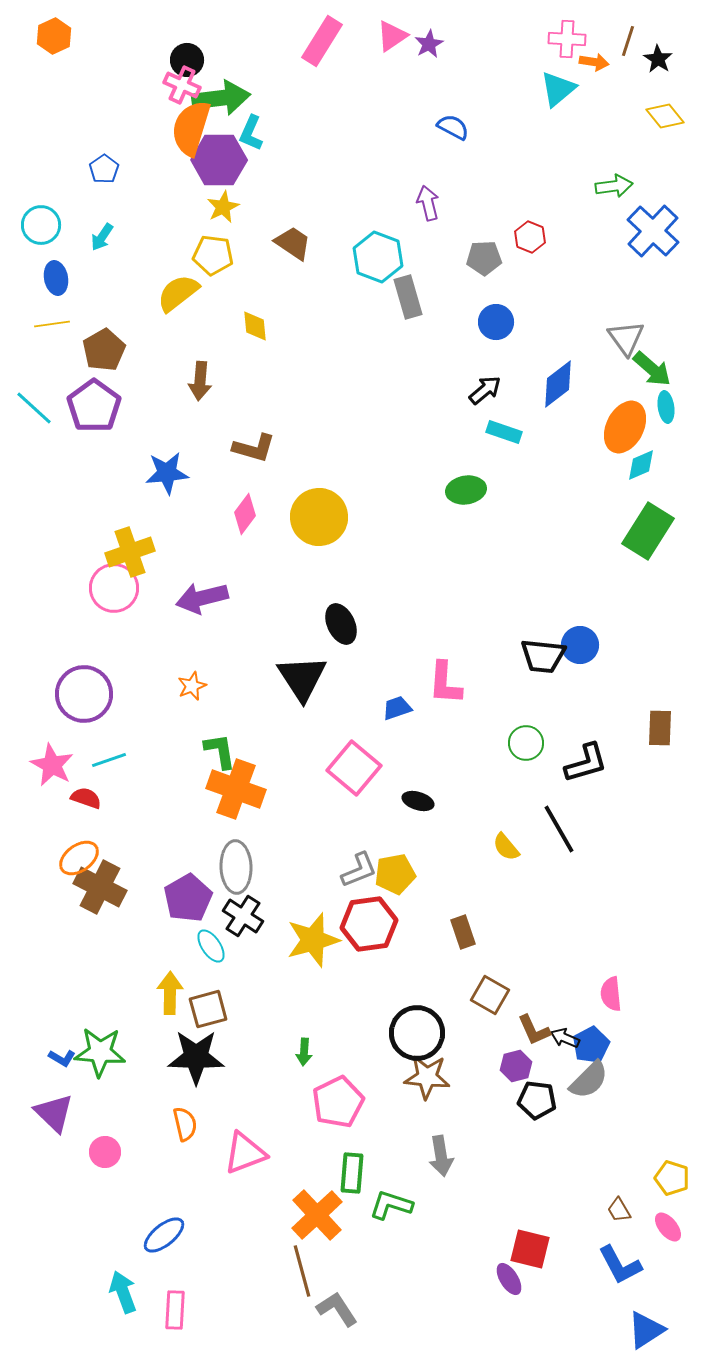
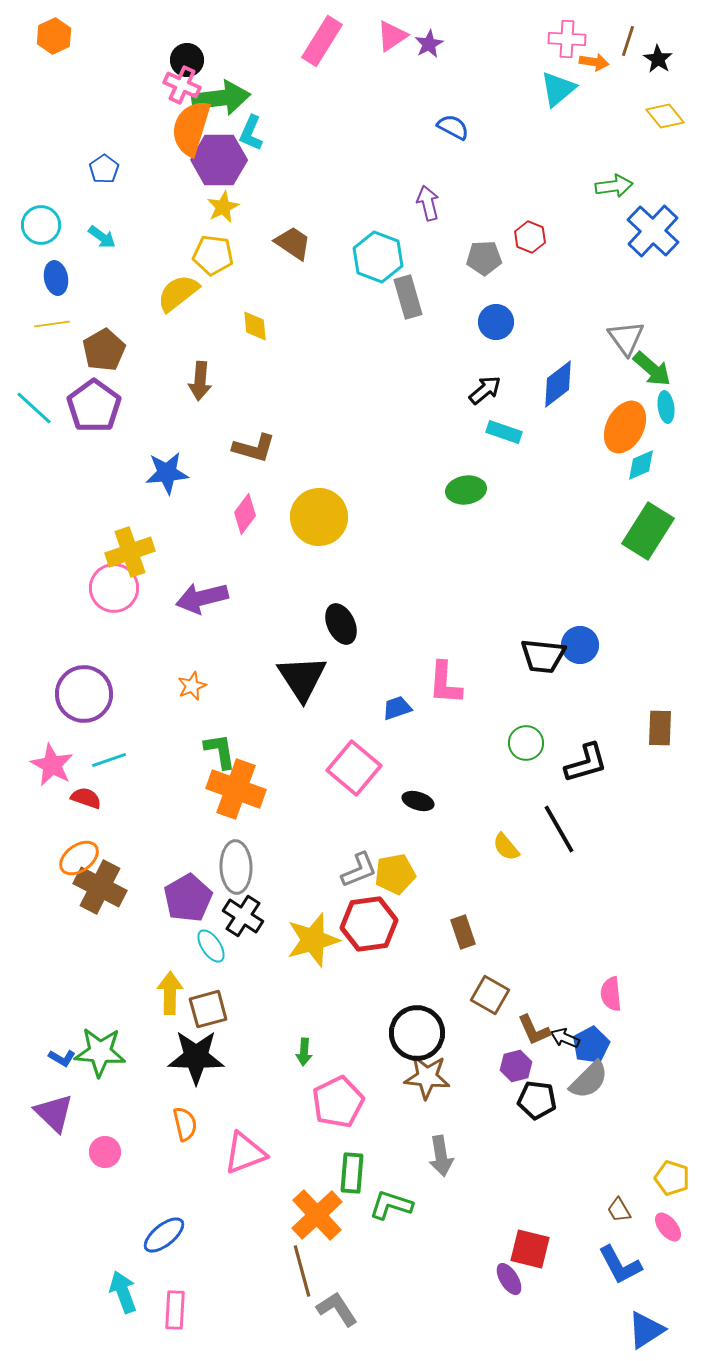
cyan arrow at (102, 237): rotated 88 degrees counterclockwise
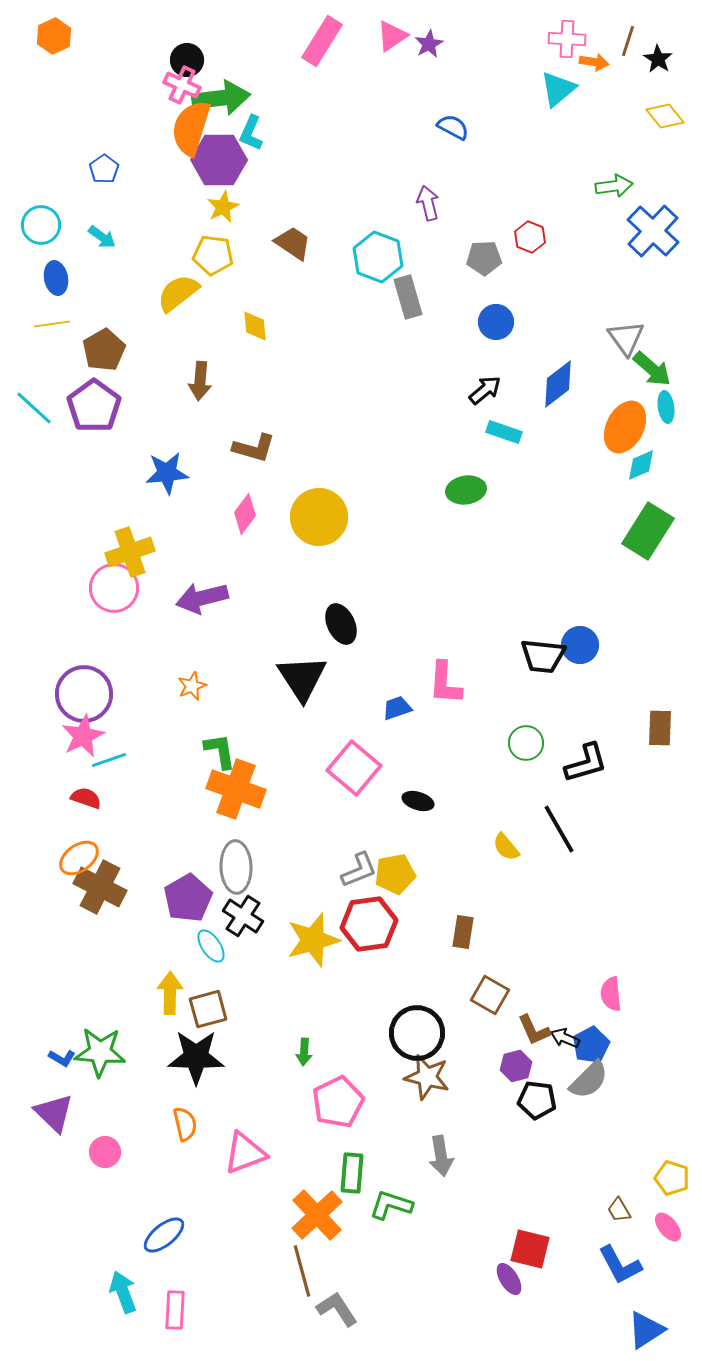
pink star at (52, 765): moved 31 px right, 29 px up; rotated 18 degrees clockwise
brown rectangle at (463, 932): rotated 28 degrees clockwise
brown star at (427, 1077): rotated 9 degrees clockwise
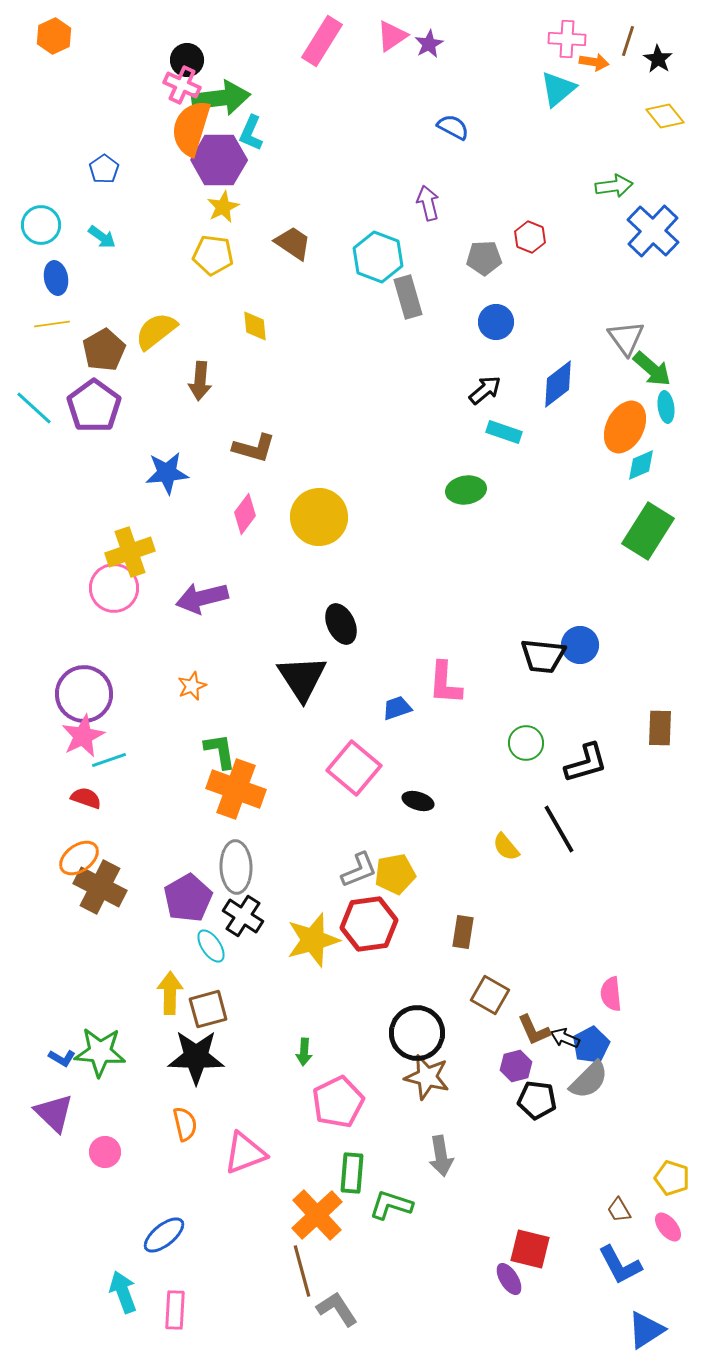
yellow semicircle at (178, 293): moved 22 px left, 38 px down
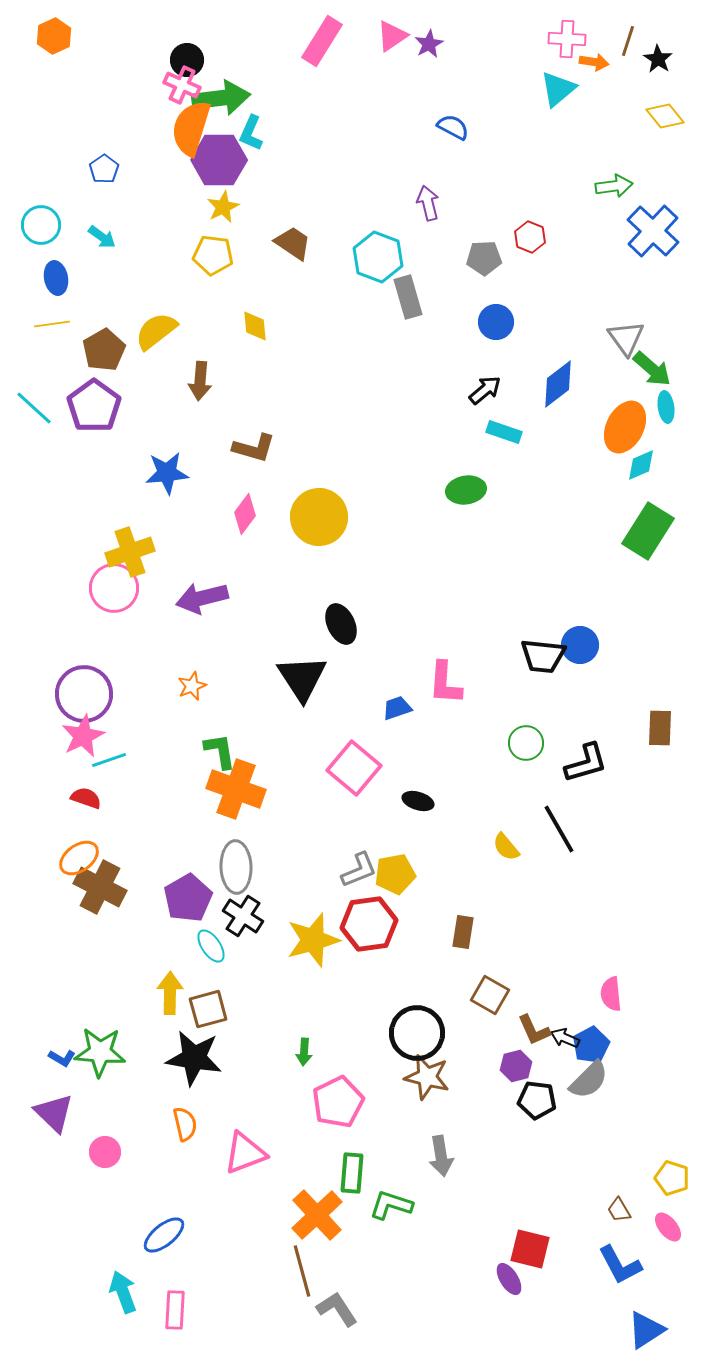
black star at (196, 1057): moved 2 px left, 1 px down; rotated 8 degrees clockwise
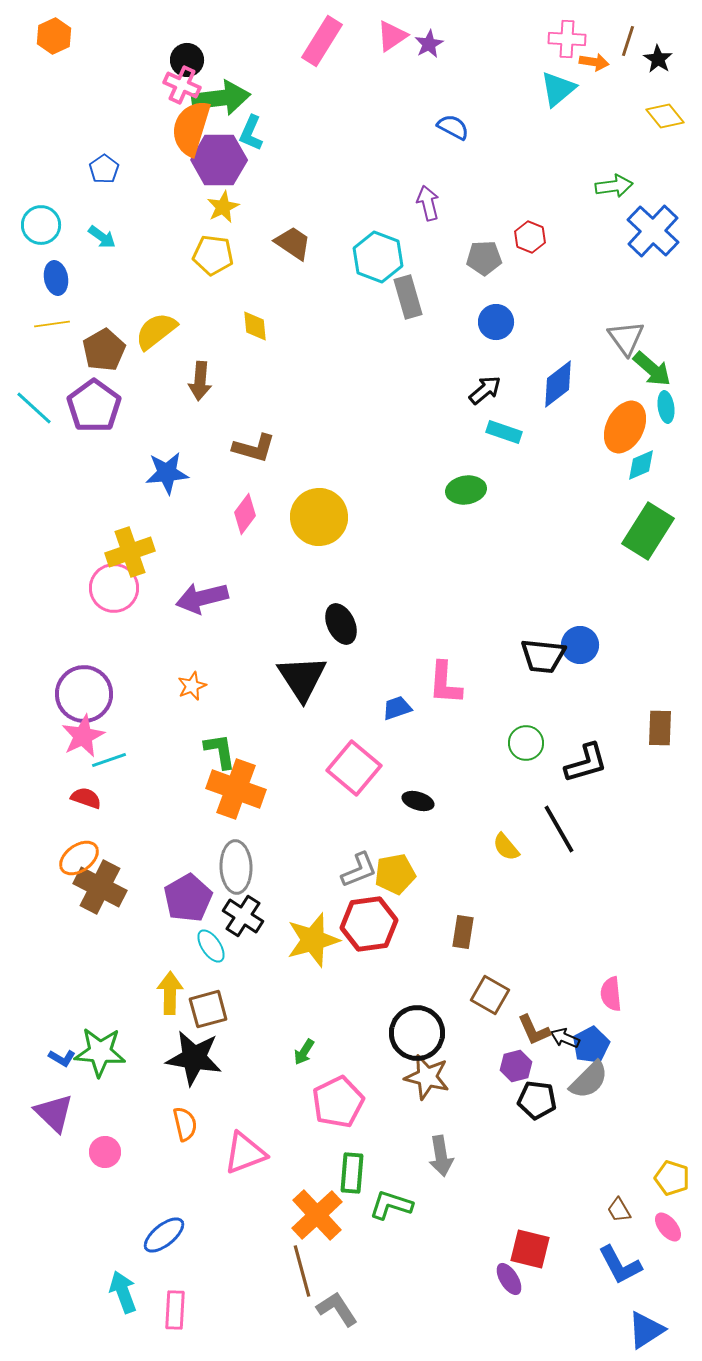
green arrow at (304, 1052): rotated 28 degrees clockwise
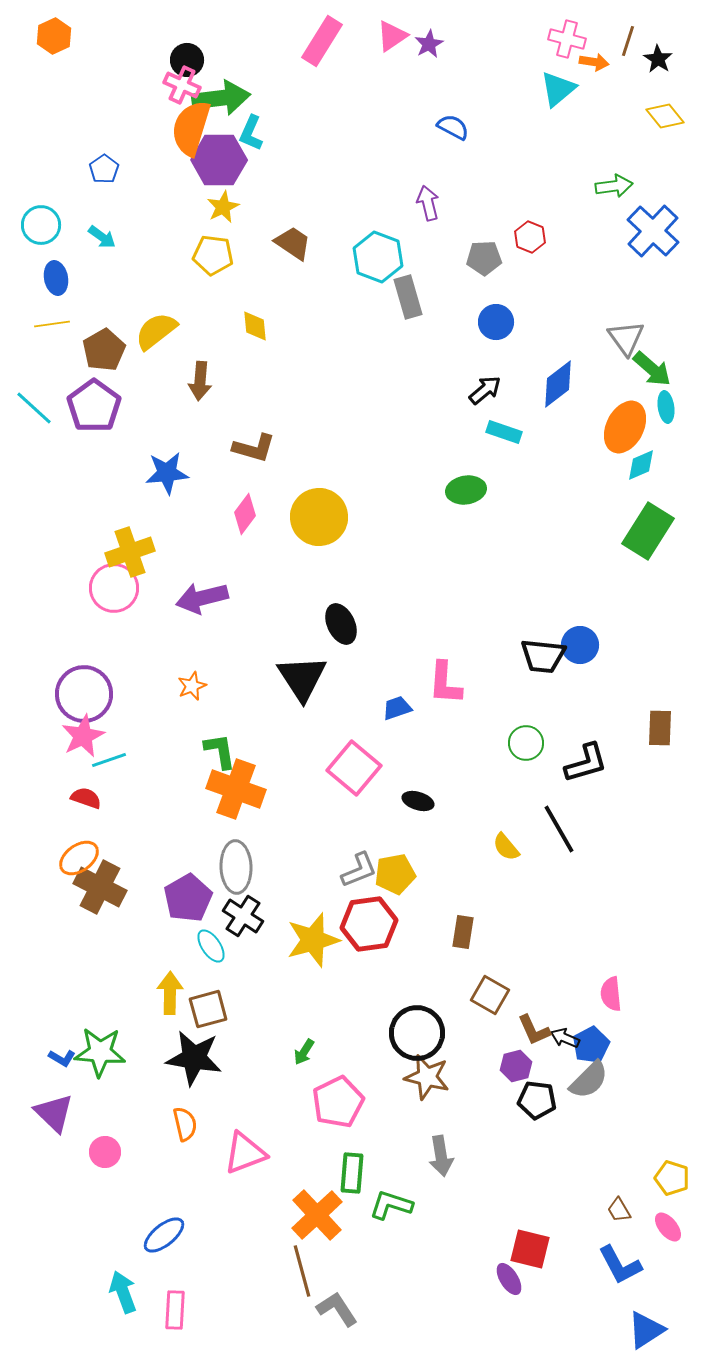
pink cross at (567, 39): rotated 12 degrees clockwise
